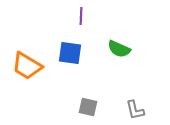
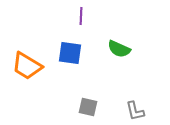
gray L-shape: moved 1 px down
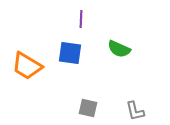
purple line: moved 3 px down
gray square: moved 1 px down
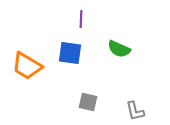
gray square: moved 6 px up
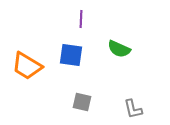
blue square: moved 1 px right, 2 px down
gray square: moved 6 px left
gray L-shape: moved 2 px left, 2 px up
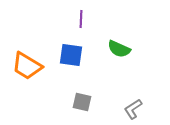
gray L-shape: rotated 70 degrees clockwise
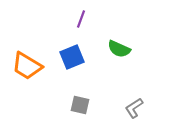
purple line: rotated 18 degrees clockwise
blue square: moved 1 px right, 2 px down; rotated 30 degrees counterclockwise
gray square: moved 2 px left, 3 px down
gray L-shape: moved 1 px right, 1 px up
